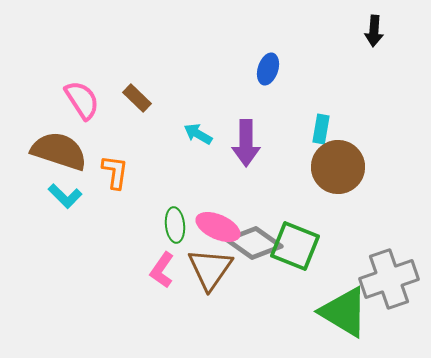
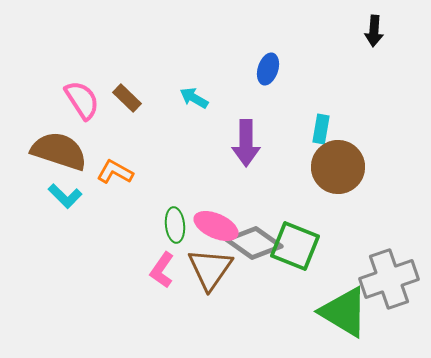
brown rectangle: moved 10 px left
cyan arrow: moved 4 px left, 36 px up
orange L-shape: rotated 69 degrees counterclockwise
pink ellipse: moved 2 px left, 1 px up
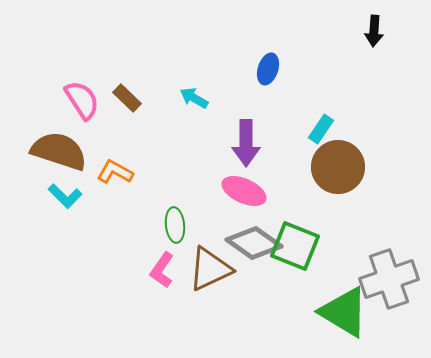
cyan rectangle: rotated 24 degrees clockwise
pink ellipse: moved 28 px right, 35 px up
brown triangle: rotated 30 degrees clockwise
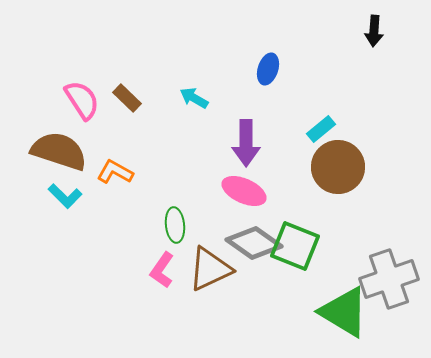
cyan rectangle: rotated 16 degrees clockwise
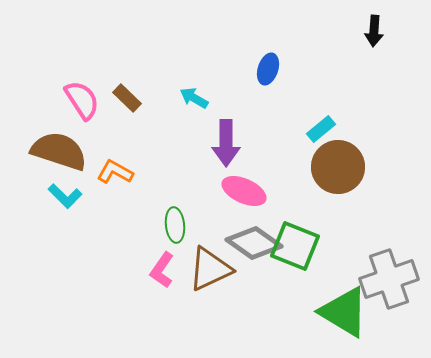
purple arrow: moved 20 px left
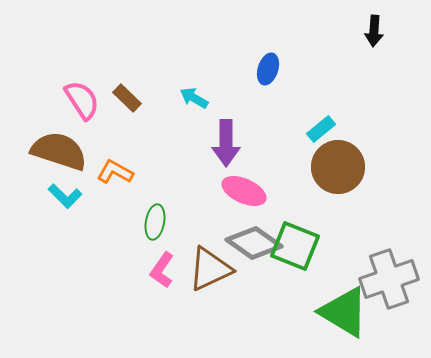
green ellipse: moved 20 px left, 3 px up; rotated 16 degrees clockwise
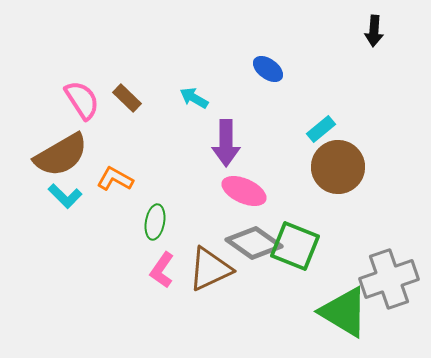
blue ellipse: rotated 72 degrees counterclockwise
brown semicircle: moved 2 px right, 4 px down; rotated 132 degrees clockwise
orange L-shape: moved 7 px down
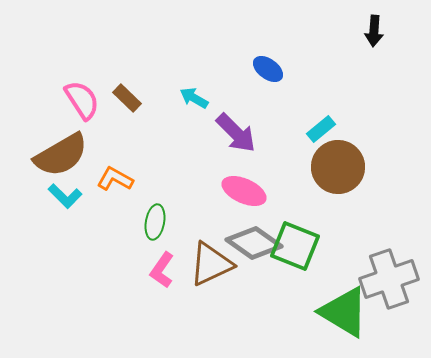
purple arrow: moved 10 px right, 10 px up; rotated 45 degrees counterclockwise
brown triangle: moved 1 px right, 5 px up
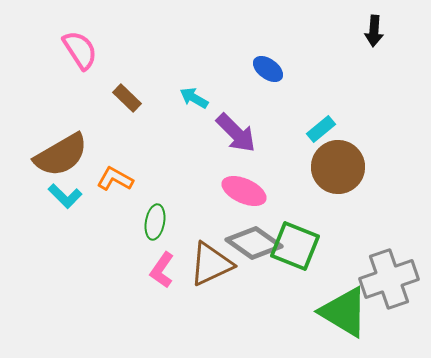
pink semicircle: moved 2 px left, 50 px up
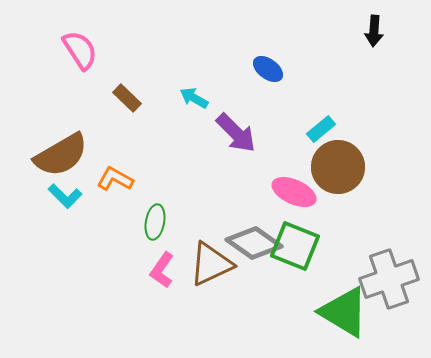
pink ellipse: moved 50 px right, 1 px down
